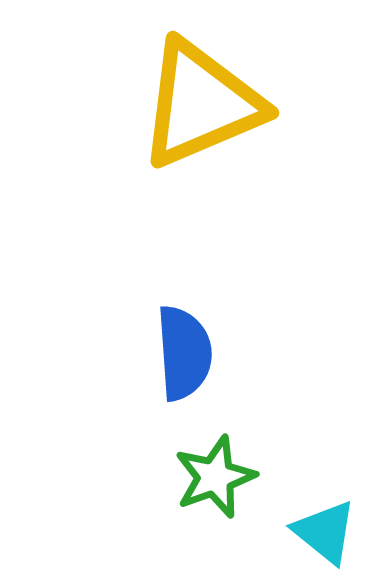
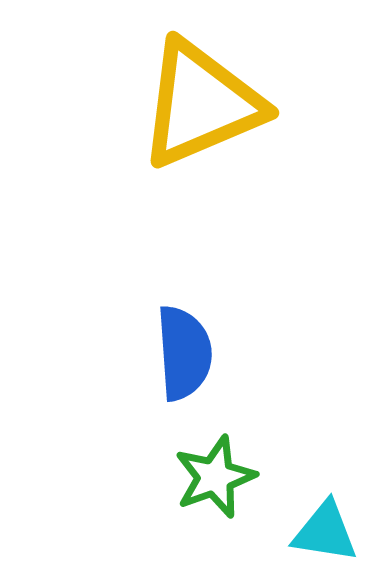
cyan triangle: rotated 30 degrees counterclockwise
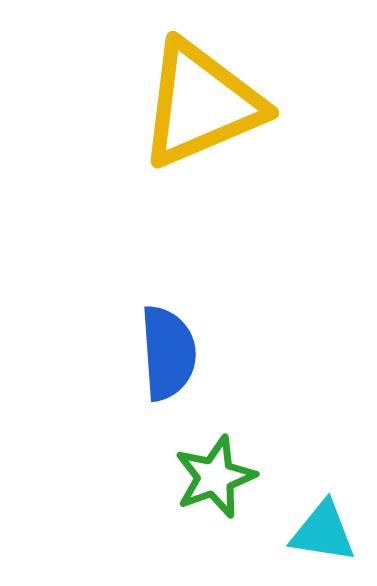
blue semicircle: moved 16 px left
cyan triangle: moved 2 px left
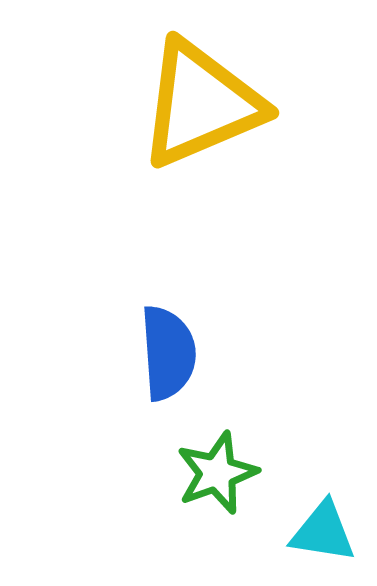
green star: moved 2 px right, 4 px up
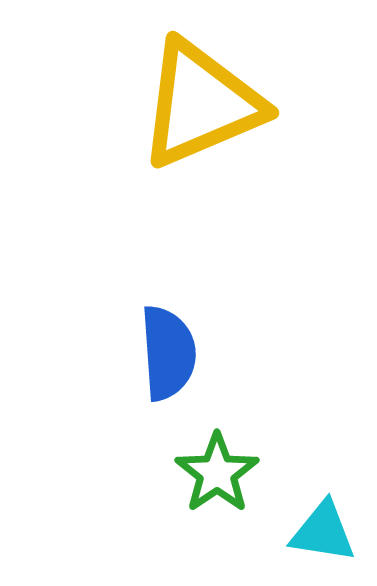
green star: rotated 14 degrees counterclockwise
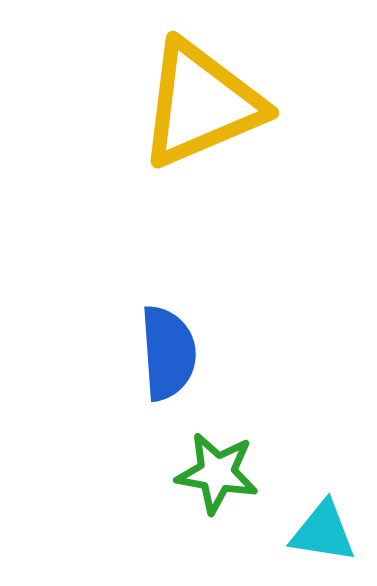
green star: rotated 28 degrees counterclockwise
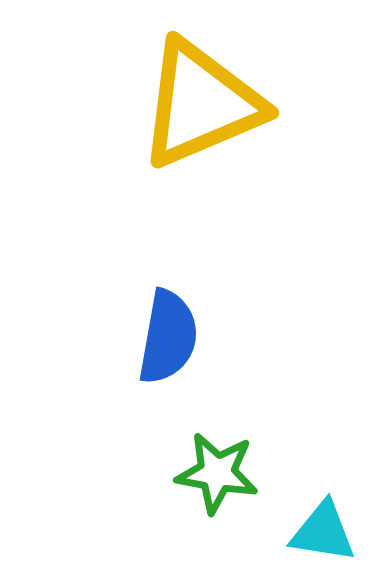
blue semicircle: moved 16 px up; rotated 14 degrees clockwise
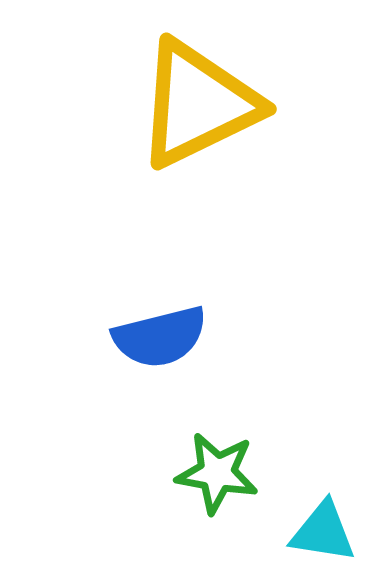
yellow triangle: moved 3 px left; rotated 3 degrees counterclockwise
blue semicircle: moved 8 px left; rotated 66 degrees clockwise
